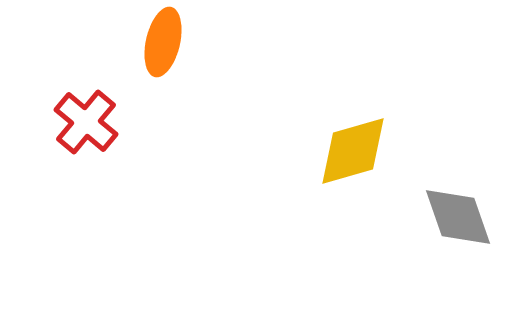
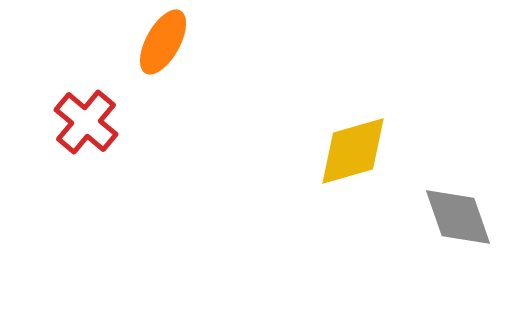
orange ellipse: rotated 16 degrees clockwise
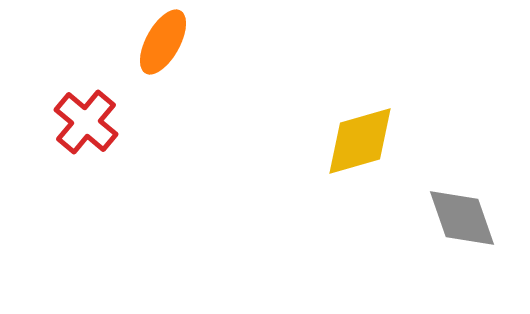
yellow diamond: moved 7 px right, 10 px up
gray diamond: moved 4 px right, 1 px down
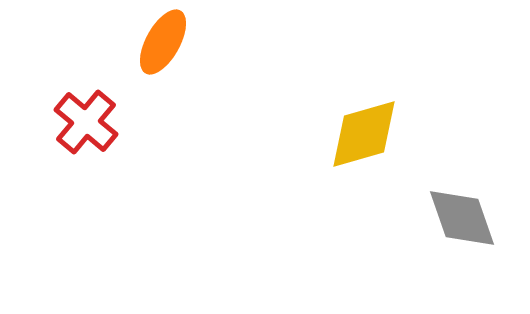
yellow diamond: moved 4 px right, 7 px up
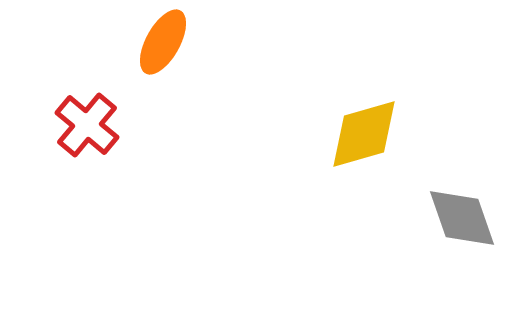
red cross: moved 1 px right, 3 px down
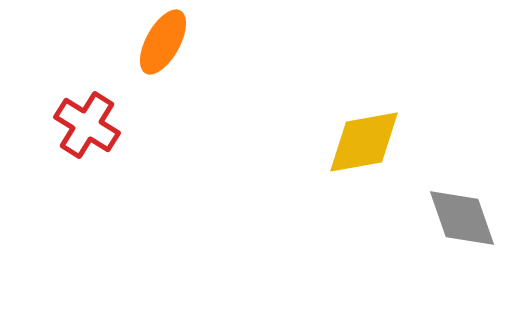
red cross: rotated 8 degrees counterclockwise
yellow diamond: moved 8 px down; rotated 6 degrees clockwise
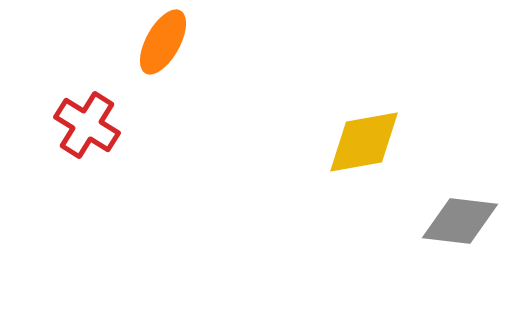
gray diamond: moved 2 px left, 3 px down; rotated 64 degrees counterclockwise
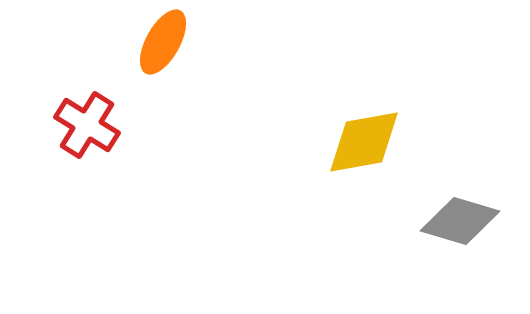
gray diamond: rotated 10 degrees clockwise
